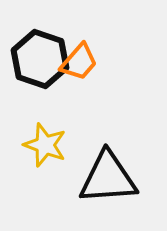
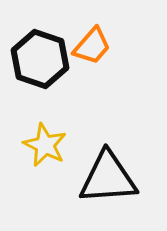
orange trapezoid: moved 13 px right, 16 px up
yellow star: rotated 6 degrees clockwise
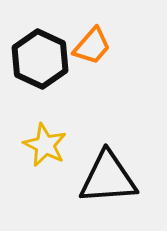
black hexagon: rotated 6 degrees clockwise
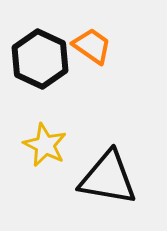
orange trapezoid: rotated 96 degrees counterclockwise
black triangle: rotated 14 degrees clockwise
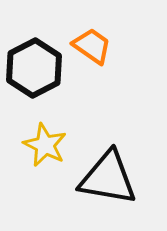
black hexagon: moved 6 px left, 9 px down; rotated 8 degrees clockwise
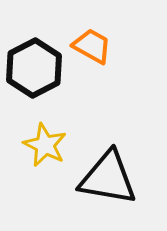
orange trapezoid: rotated 6 degrees counterclockwise
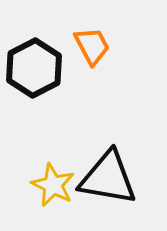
orange trapezoid: rotated 33 degrees clockwise
yellow star: moved 8 px right, 40 px down
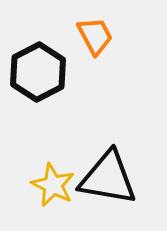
orange trapezoid: moved 3 px right, 10 px up
black hexagon: moved 4 px right, 4 px down
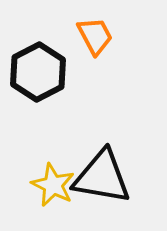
black triangle: moved 6 px left, 1 px up
